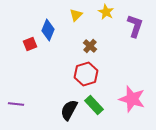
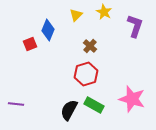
yellow star: moved 2 px left
green rectangle: rotated 18 degrees counterclockwise
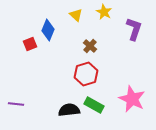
yellow triangle: rotated 32 degrees counterclockwise
purple L-shape: moved 1 px left, 3 px down
pink star: rotated 8 degrees clockwise
black semicircle: rotated 55 degrees clockwise
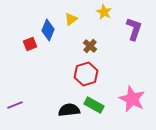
yellow triangle: moved 5 px left, 4 px down; rotated 40 degrees clockwise
purple line: moved 1 px left, 1 px down; rotated 28 degrees counterclockwise
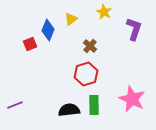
green rectangle: rotated 60 degrees clockwise
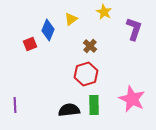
purple line: rotated 70 degrees counterclockwise
